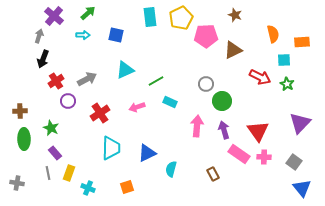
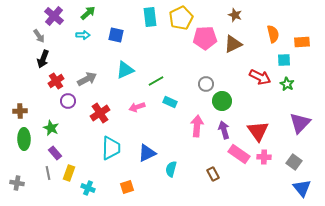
gray arrow at (39, 36): rotated 128 degrees clockwise
pink pentagon at (206, 36): moved 1 px left, 2 px down
brown triangle at (233, 50): moved 6 px up
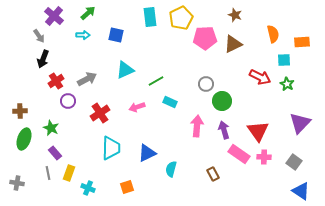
green ellipse at (24, 139): rotated 20 degrees clockwise
blue triangle at (302, 188): moved 1 px left, 3 px down; rotated 18 degrees counterclockwise
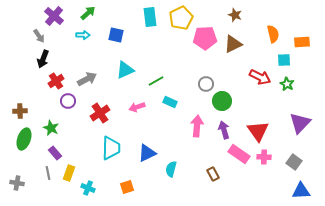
blue triangle at (301, 191): rotated 36 degrees counterclockwise
